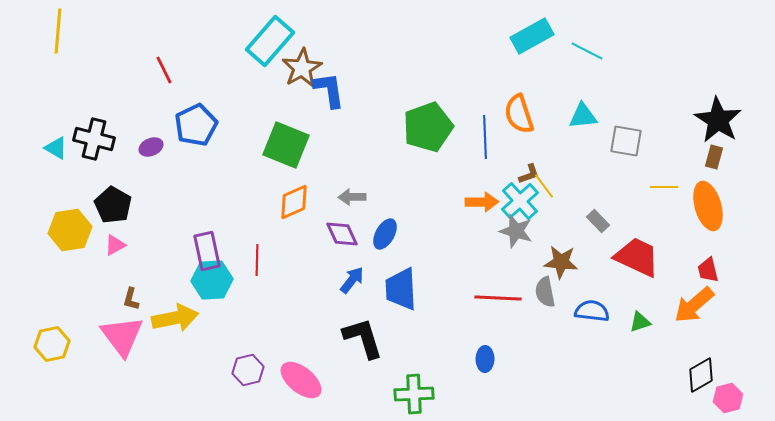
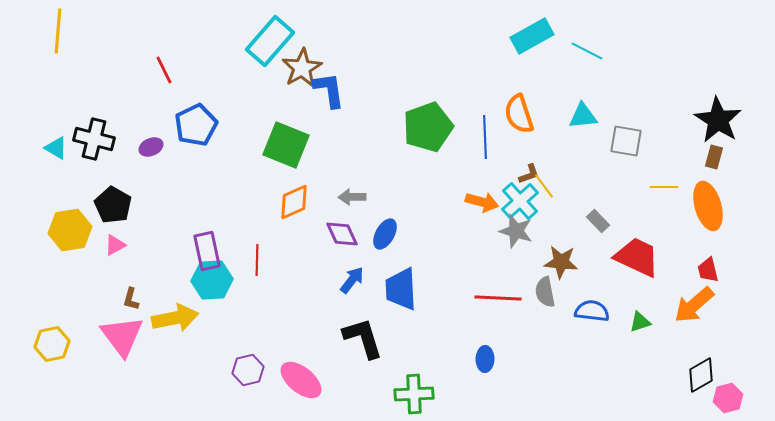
orange arrow at (482, 202): rotated 16 degrees clockwise
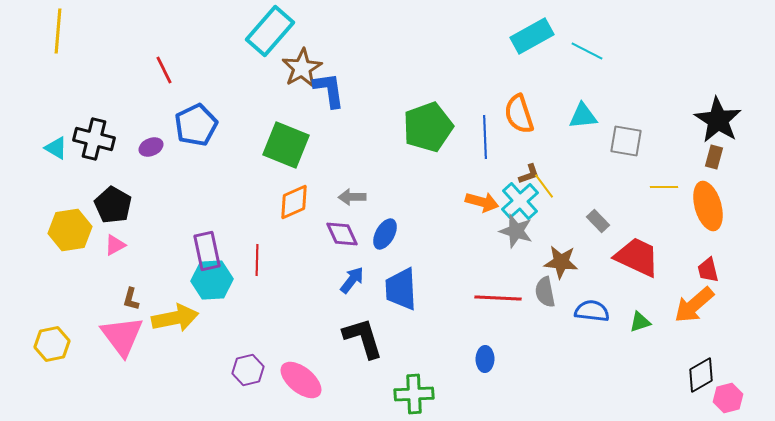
cyan rectangle at (270, 41): moved 10 px up
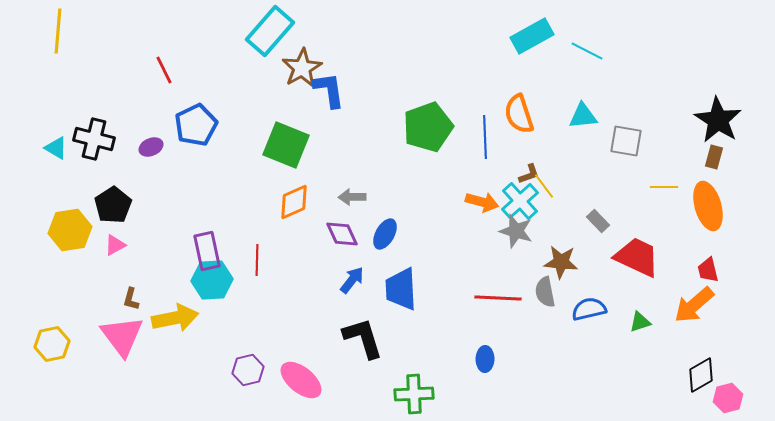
black pentagon at (113, 205): rotated 9 degrees clockwise
blue semicircle at (592, 311): moved 3 px left, 2 px up; rotated 20 degrees counterclockwise
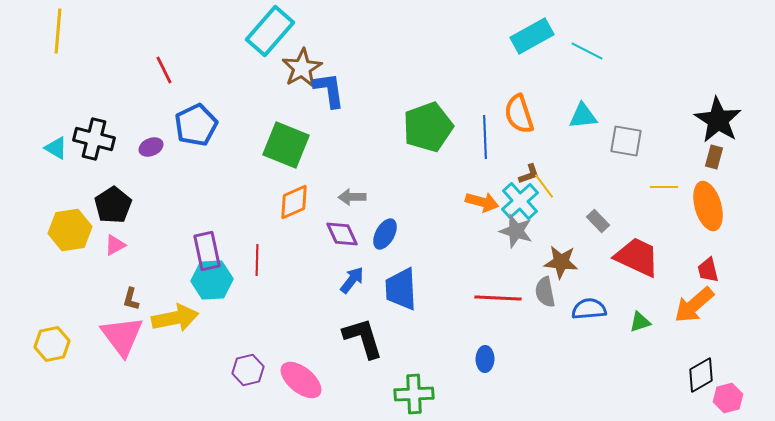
blue semicircle at (589, 309): rotated 8 degrees clockwise
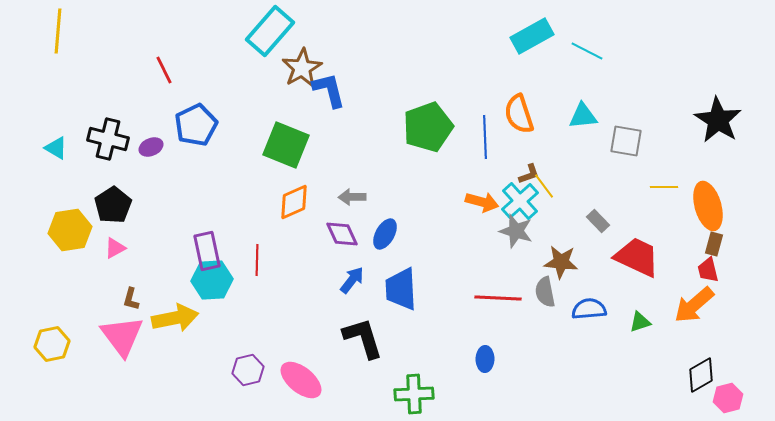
blue L-shape at (329, 90): rotated 6 degrees counterclockwise
black cross at (94, 139): moved 14 px right
brown rectangle at (714, 157): moved 87 px down
pink triangle at (115, 245): moved 3 px down
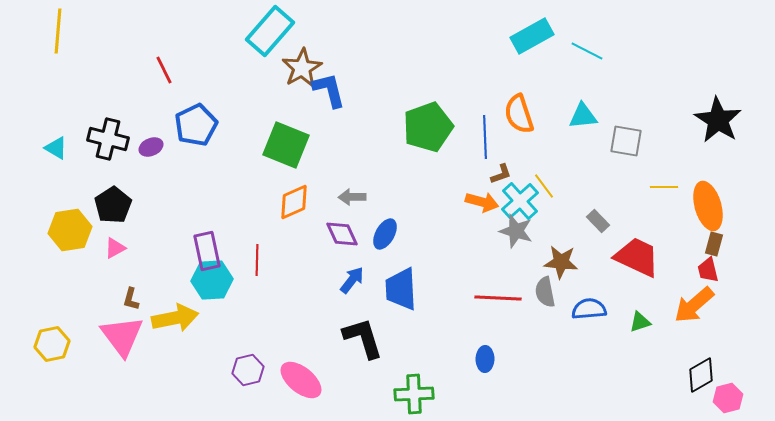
brown L-shape at (529, 174): moved 28 px left
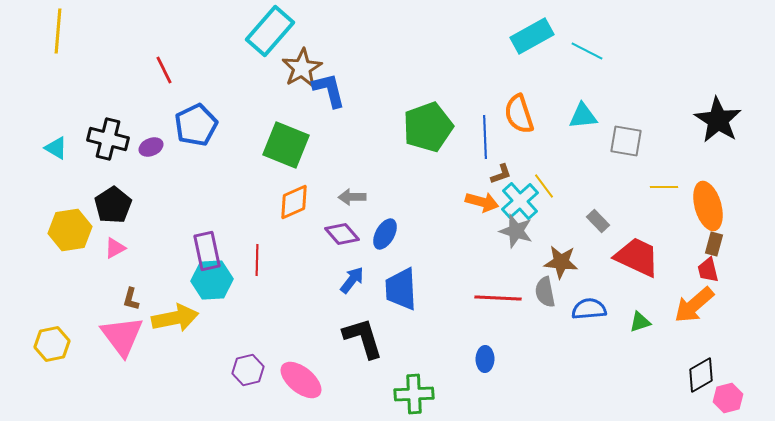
purple diamond at (342, 234): rotated 16 degrees counterclockwise
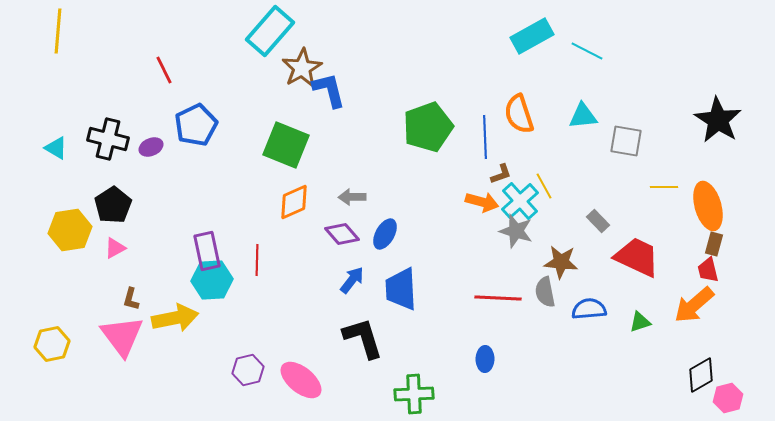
yellow line at (544, 186): rotated 8 degrees clockwise
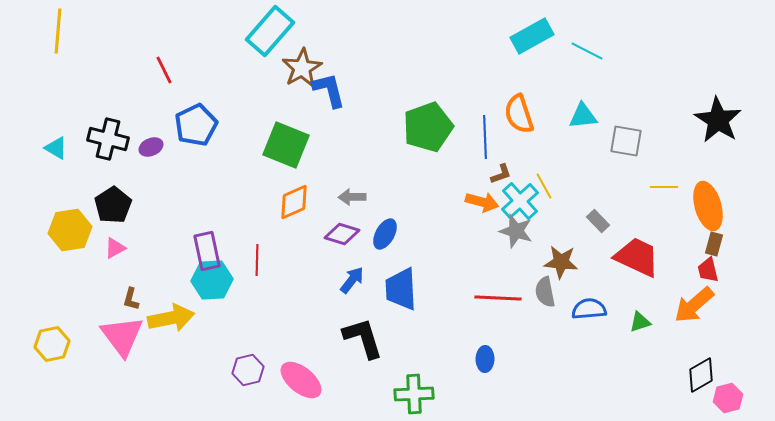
purple diamond at (342, 234): rotated 32 degrees counterclockwise
yellow arrow at (175, 318): moved 4 px left
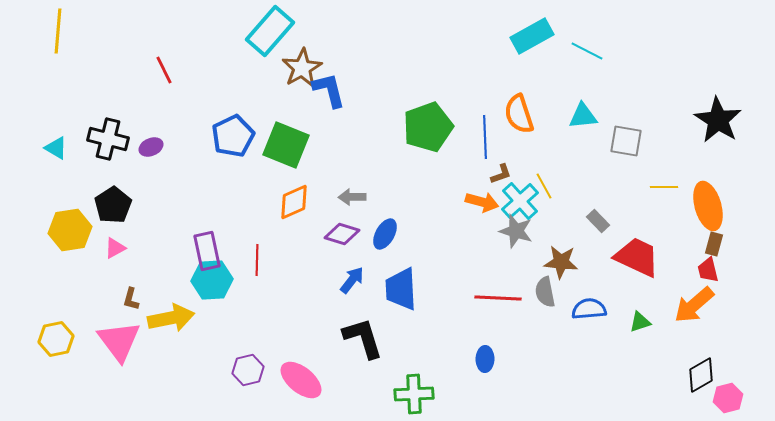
blue pentagon at (196, 125): moved 37 px right, 11 px down
pink triangle at (122, 336): moved 3 px left, 5 px down
yellow hexagon at (52, 344): moved 4 px right, 5 px up
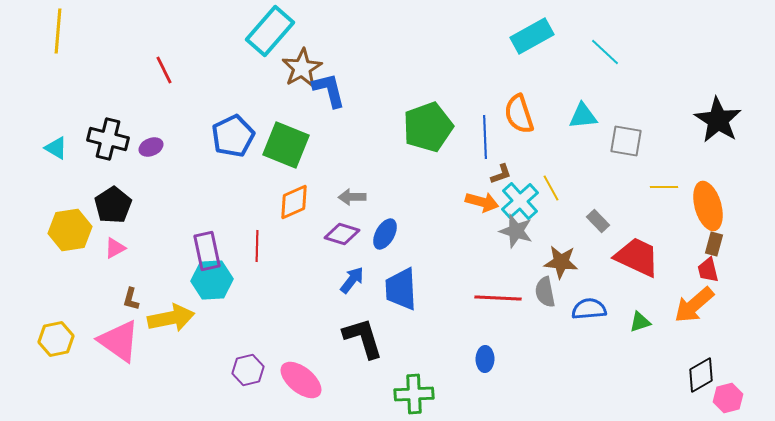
cyan line at (587, 51): moved 18 px right, 1 px down; rotated 16 degrees clockwise
yellow line at (544, 186): moved 7 px right, 2 px down
red line at (257, 260): moved 14 px up
pink triangle at (119, 341): rotated 18 degrees counterclockwise
